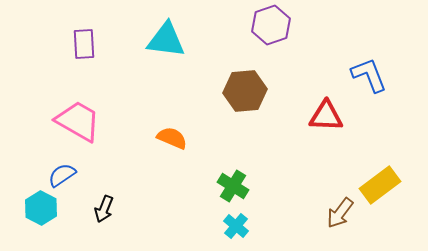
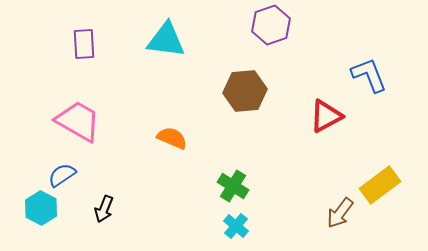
red triangle: rotated 30 degrees counterclockwise
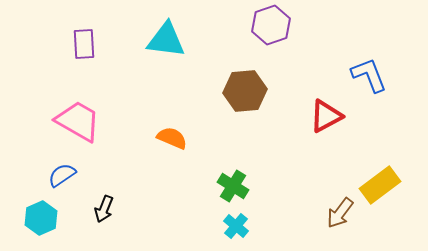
cyan hexagon: moved 10 px down; rotated 8 degrees clockwise
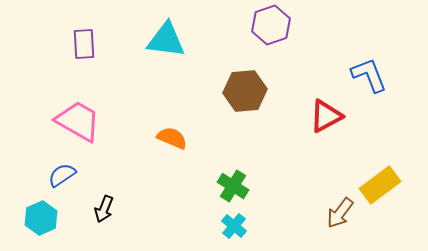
cyan cross: moved 2 px left
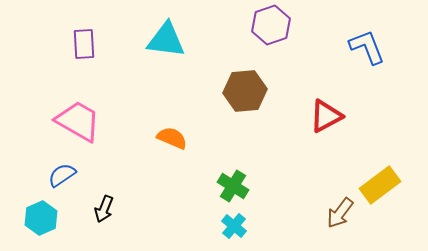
blue L-shape: moved 2 px left, 28 px up
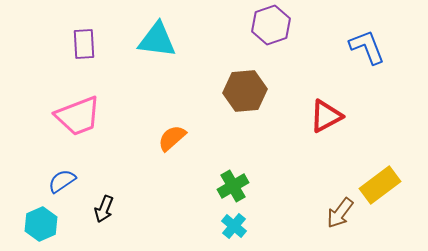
cyan triangle: moved 9 px left
pink trapezoid: moved 5 px up; rotated 129 degrees clockwise
orange semicircle: rotated 64 degrees counterclockwise
blue semicircle: moved 6 px down
green cross: rotated 28 degrees clockwise
cyan hexagon: moved 6 px down
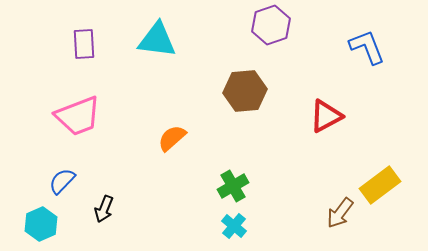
blue semicircle: rotated 12 degrees counterclockwise
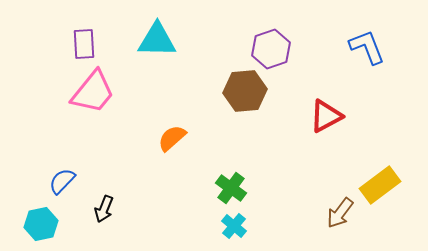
purple hexagon: moved 24 px down
cyan triangle: rotated 6 degrees counterclockwise
pink trapezoid: moved 15 px right, 24 px up; rotated 30 degrees counterclockwise
green cross: moved 2 px left, 2 px down; rotated 24 degrees counterclockwise
cyan hexagon: rotated 12 degrees clockwise
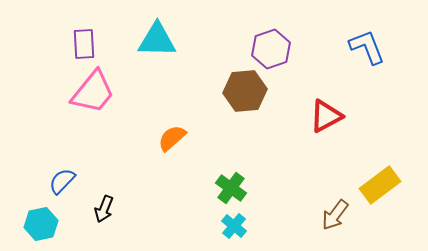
brown arrow: moved 5 px left, 2 px down
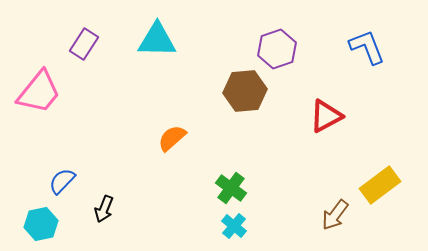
purple rectangle: rotated 36 degrees clockwise
purple hexagon: moved 6 px right
pink trapezoid: moved 54 px left
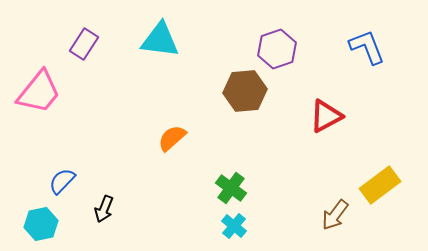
cyan triangle: moved 3 px right; rotated 6 degrees clockwise
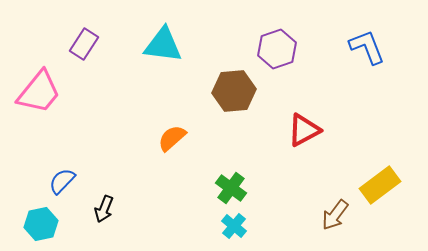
cyan triangle: moved 3 px right, 5 px down
brown hexagon: moved 11 px left
red triangle: moved 22 px left, 14 px down
